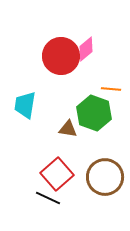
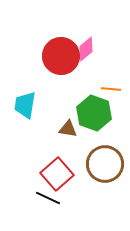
brown circle: moved 13 px up
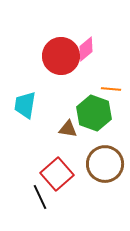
black line: moved 8 px left, 1 px up; rotated 40 degrees clockwise
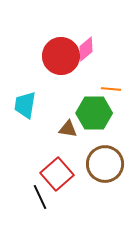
green hexagon: rotated 20 degrees counterclockwise
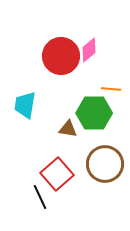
pink diamond: moved 3 px right, 1 px down
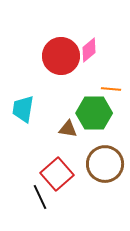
cyan trapezoid: moved 2 px left, 4 px down
